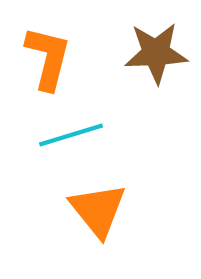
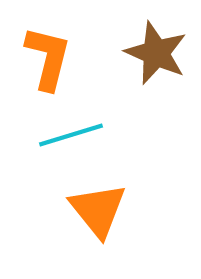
brown star: rotated 26 degrees clockwise
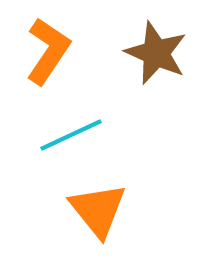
orange L-shape: moved 7 px up; rotated 20 degrees clockwise
cyan line: rotated 8 degrees counterclockwise
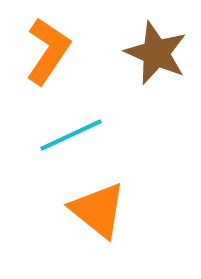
orange triangle: rotated 12 degrees counterclockwise
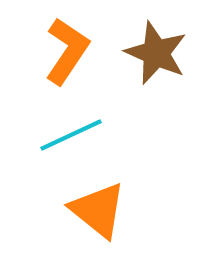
orange L-shape: moved 19 px right
